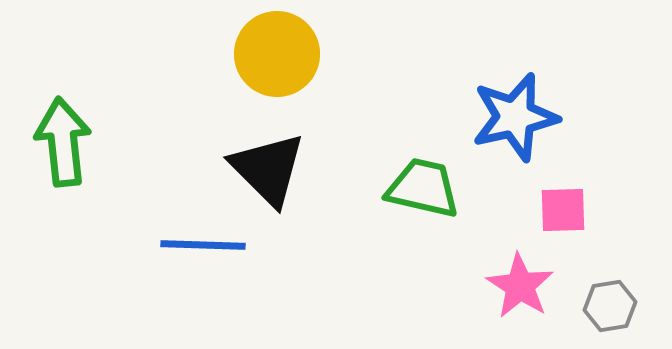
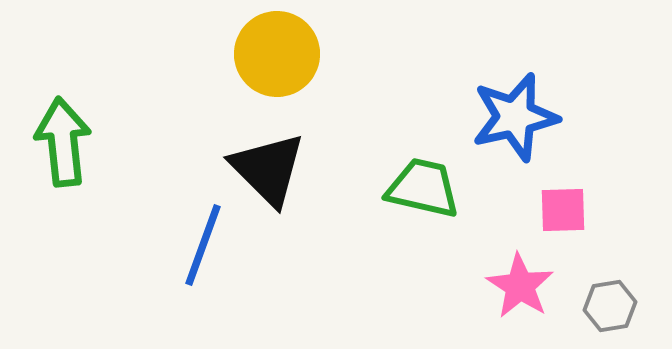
blue line: rotated 72 degrees counterclockwise
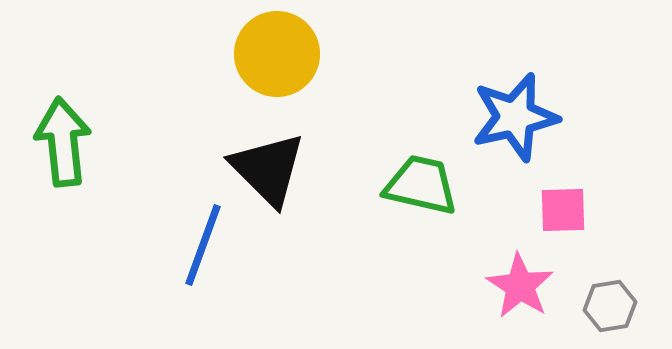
green trapezoid: moved 2 px left, 3 px up
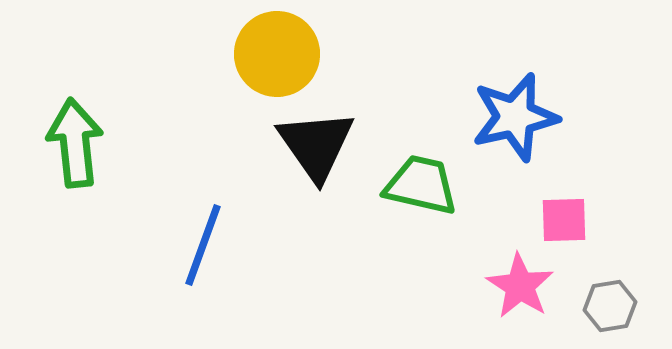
green arrow: moved 12 px right, 1 px down
black triangle: moved 48 px right, 24 px up; rotated 10 degrees clockwise
pink square: moved 1 px right, 10 px down
